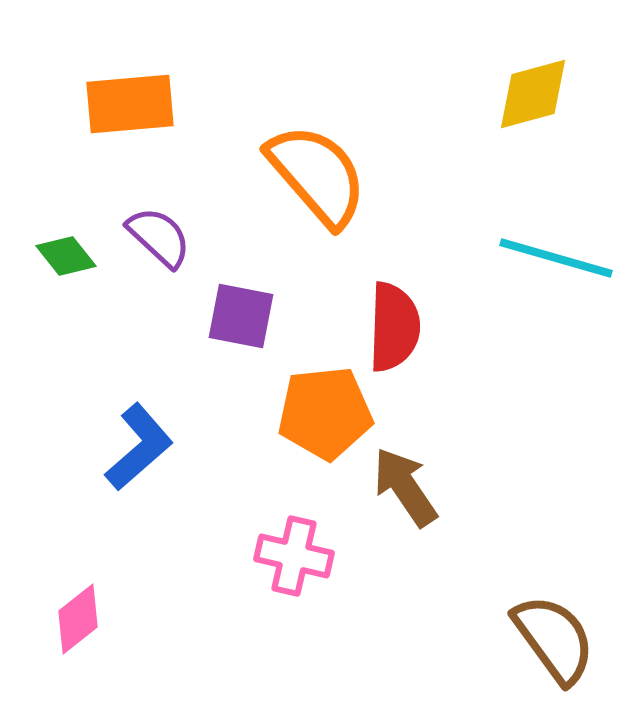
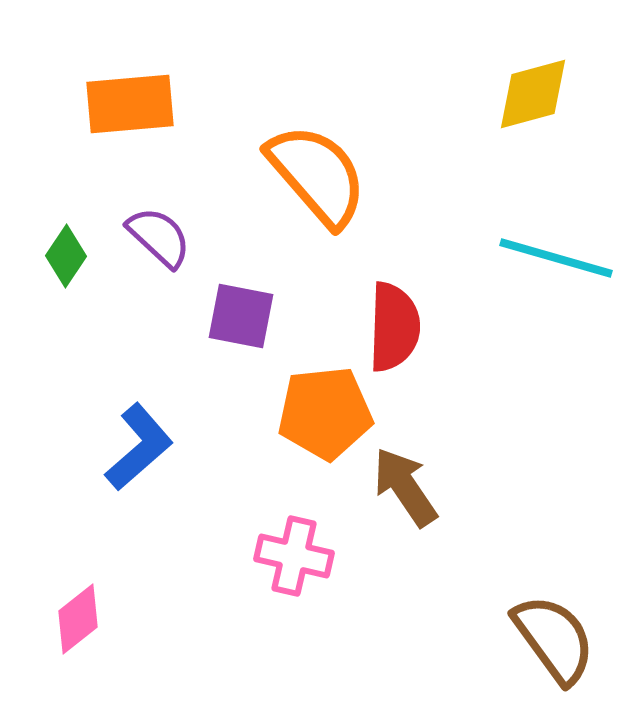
green diamond: rotated 72 degrees clockwise
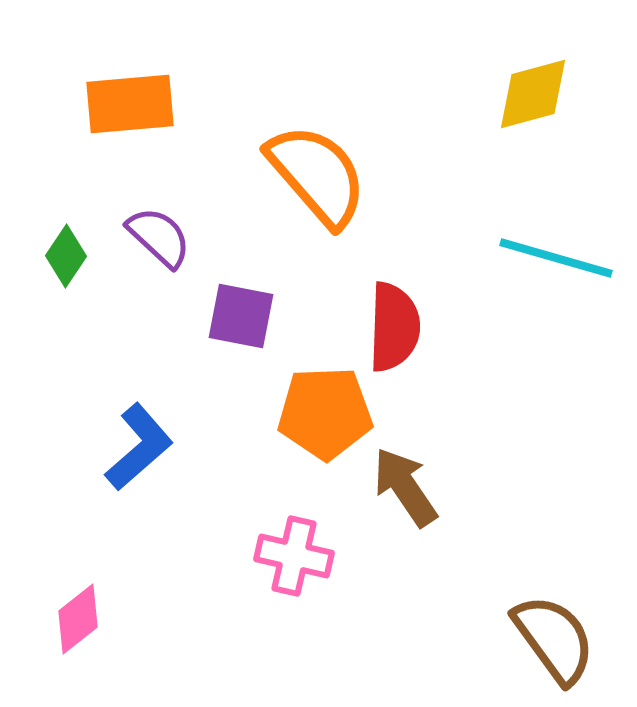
orange pentagon: rotated 4 degrees clockwise
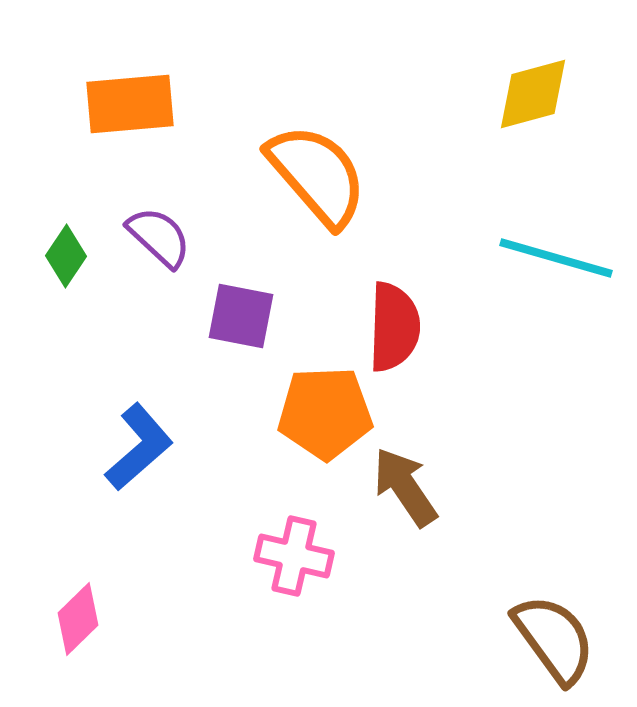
pink diamond: rotated 6 degrees counterclockwise
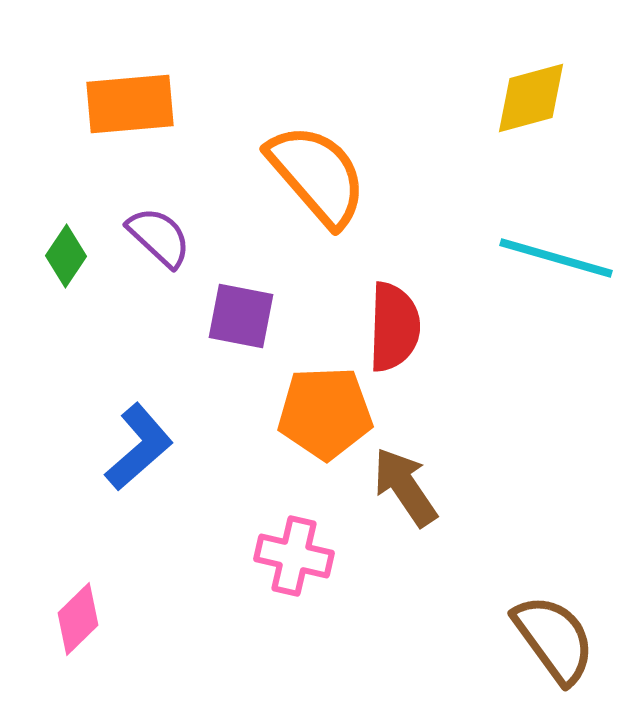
yellow diamond: moved 2 px left, 4 px down
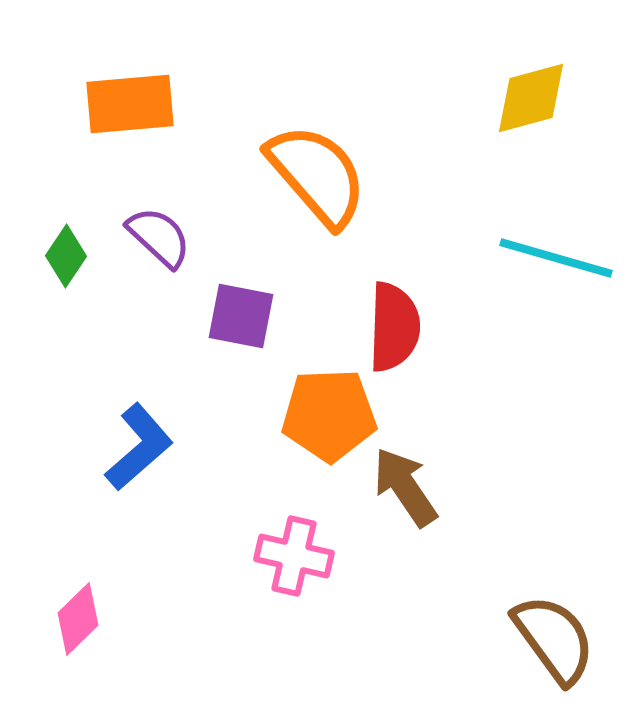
orange pentagon: moved 4 px right, 2 px down
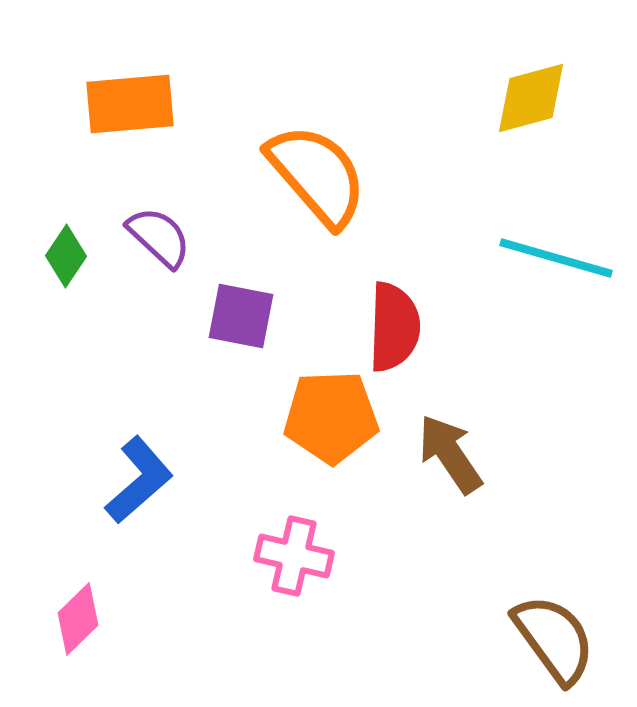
orange pentagon: moved 2 px right, 2 px down
blue L-shape: moved 33 px down
brown arrow: moved 45 px right, 33 px up
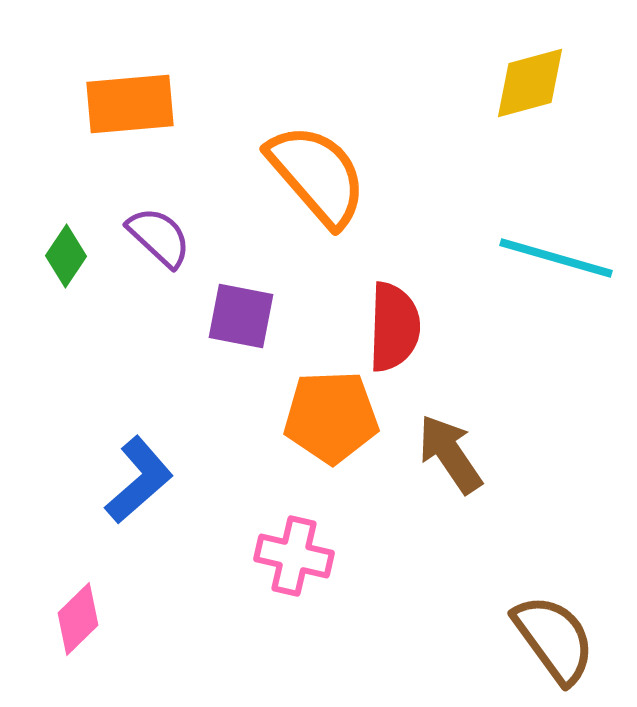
yellow diamond: moved 1 px left, 15 px up
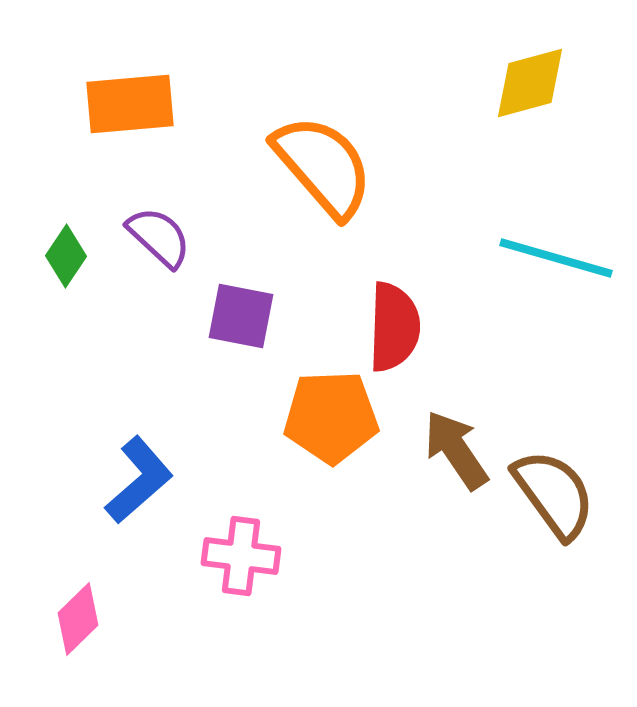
orange semicircle: moved 6 px right, 9 px up
brown arrow: moved 6 px right, 4 px up
pink cross: moved 53 px left; rotated 6 degrees counterclockwise
brown semicircle: moved 145 px up
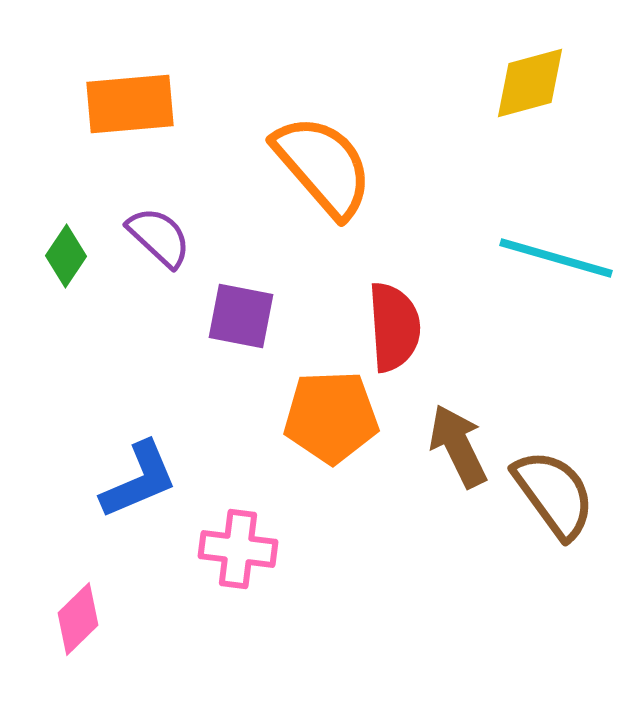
red semicircle: rotated 6 degrees counterclockwise
brown arrow: moved 2 px right, 4 px up; rotated 8 degrees clockwise
blue L-shape: rotated 18 degrees clockwise
pink cross: moved 3 px left, 7 px up
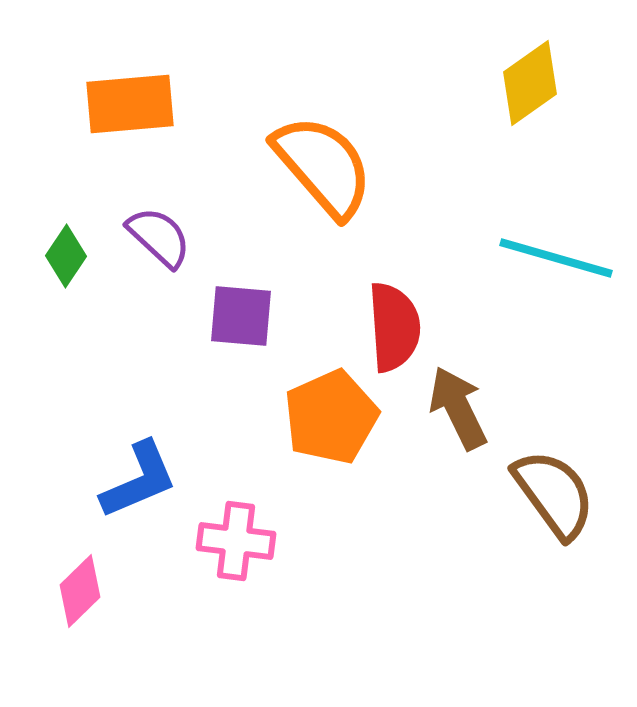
yellow diamond: rotated 20 degrees counterclockwise
purple square: rotated 6 degrees counterclockwise
orange pentagon: rotated 22 degrees counterclockwise
brown arrow: moved 38 px up
pink cross: moved 2 px left, 8 px up
pink diamond: moved 2 px right, 28 px up
